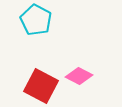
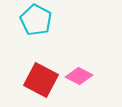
red square: moved 6 px up
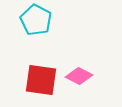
red square: rotated 20 degrees counterclockwise
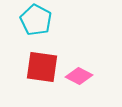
red square: moved 1 px right, 13 px up
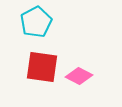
cyan pentagon: moved 2 px down; rotated 16 degrees clockwise
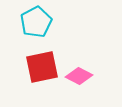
red square: rotated 20 degrees counterclockwise
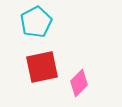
pink diamond: moved 7 px down; rotated 72 degrees counterclockwise
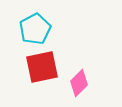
cyan pentagon: moved 1 px left, 7 px down
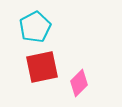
cyan pentagon: moved 2 px up
